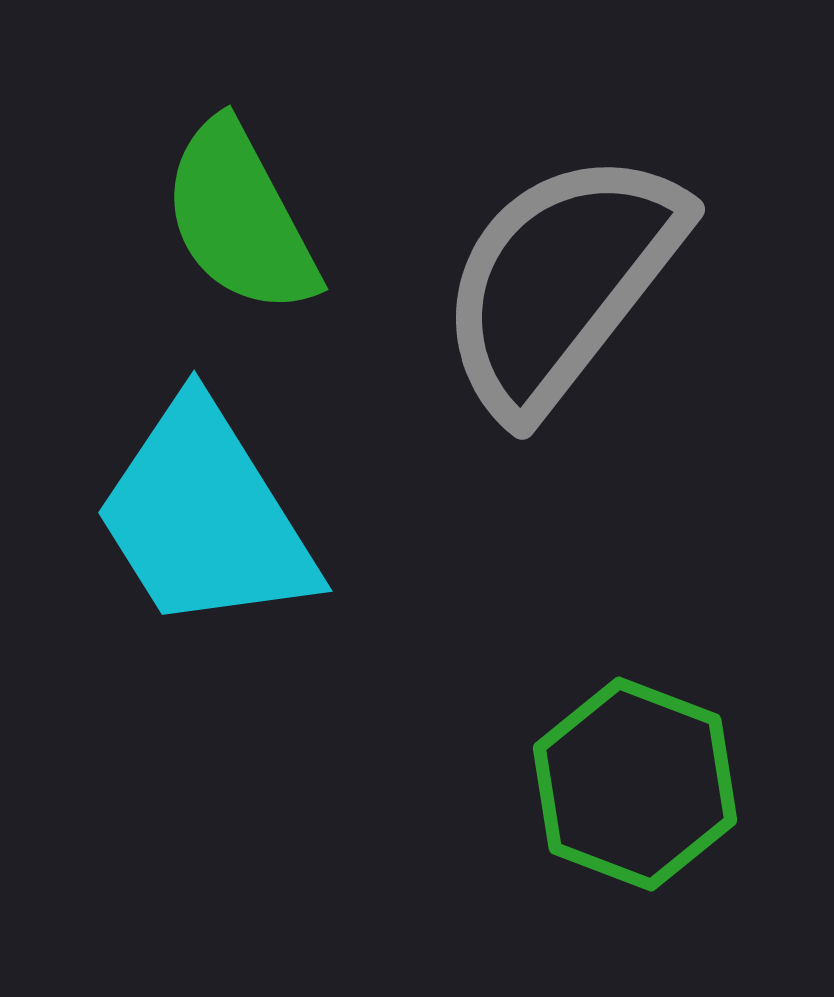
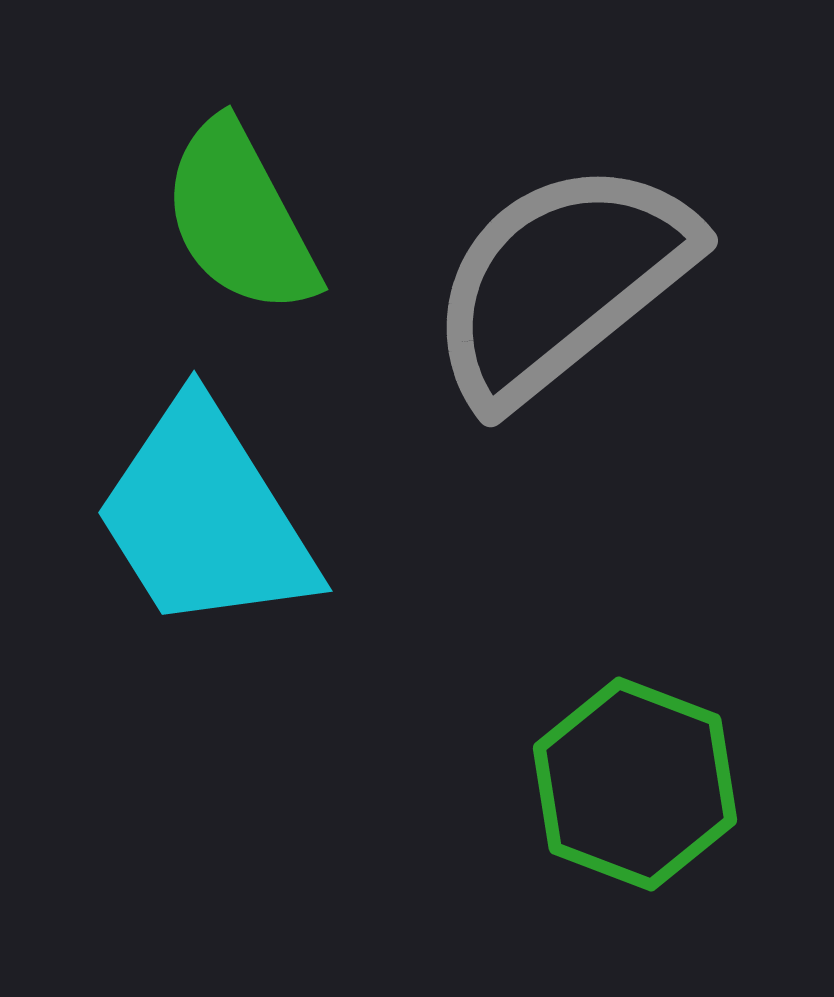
gray semicircle: rotated 13 degrees clockwise
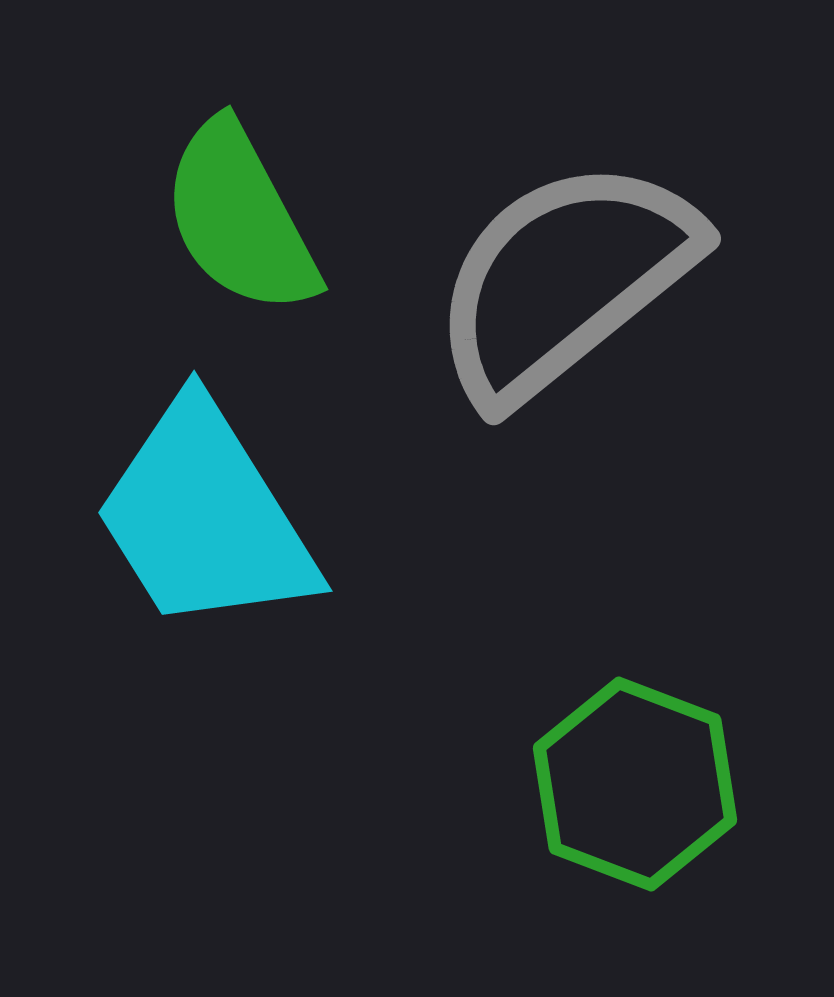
gray semicircle: moved 3 px right, 2 px up
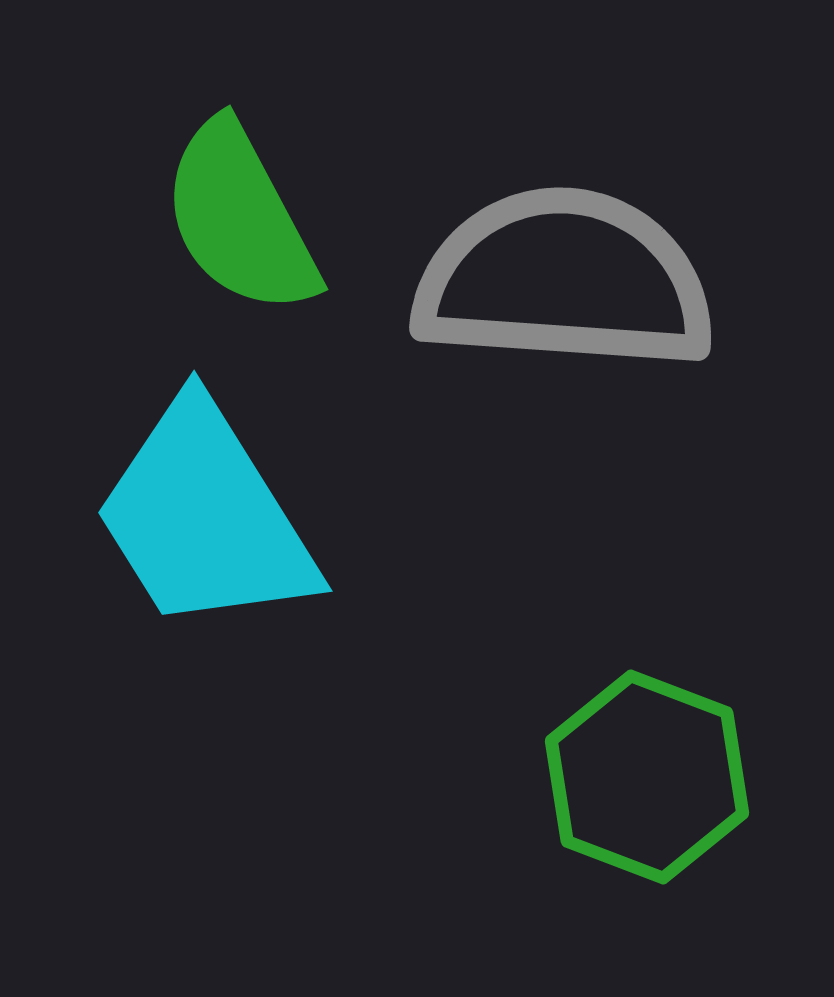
gray semicircle: rotated 43 degrees clockwise
green hexagon: moved 12 px right, 7 px up
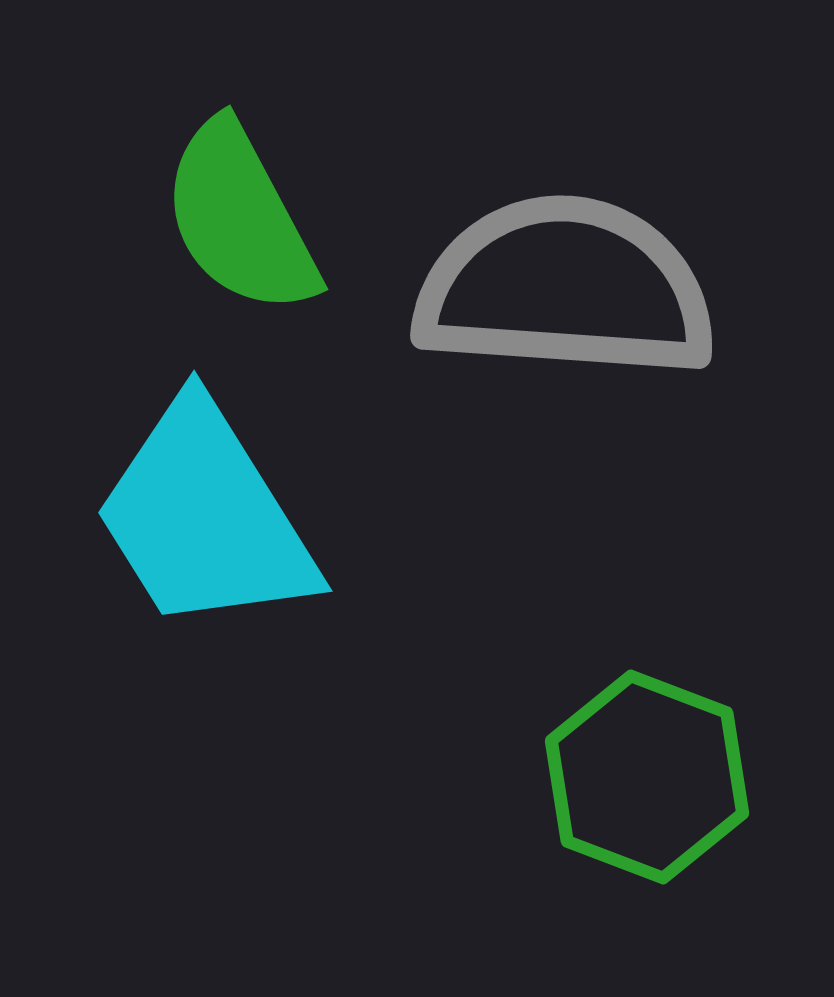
gray semicircle: moved 1 px right, 8 px down
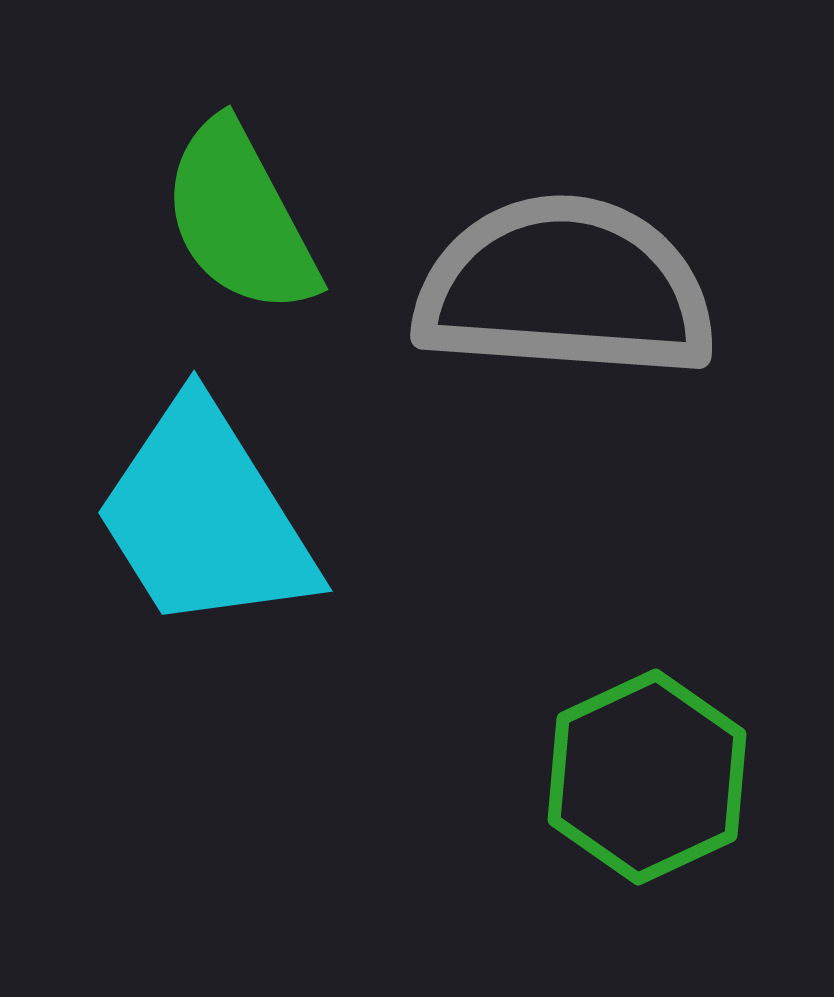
green hexagon: rotated 14 degrees clockwise
